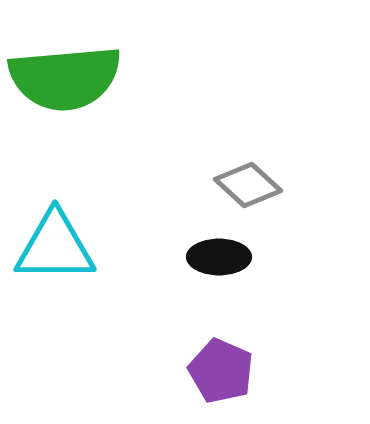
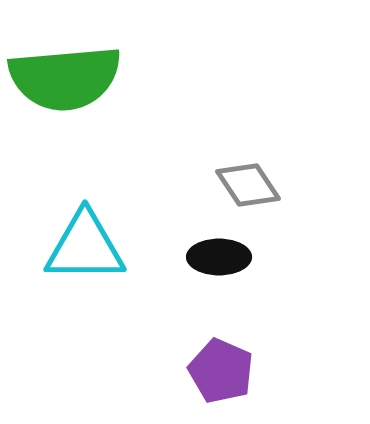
gray diamond: rotated 14 degrees clockwise
cyan triangle: moved 30 px right
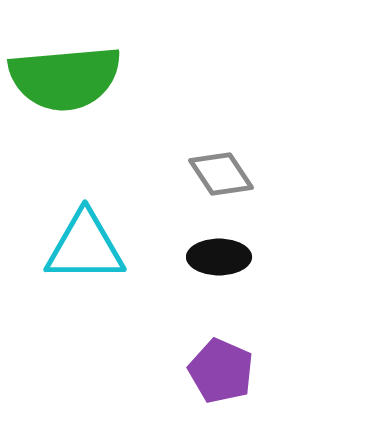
gray diamond: moved 27 px left, 11 px up
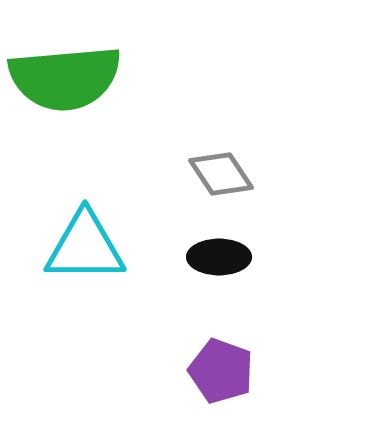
purple pentagon: rotated 4 degrees counterclockwise
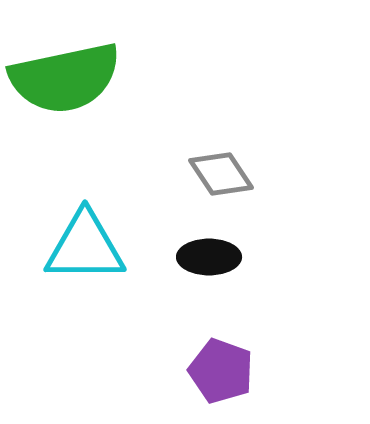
green semicircle: rotated 7 degrees counterclockwise
black ellipse: moved 10 px left
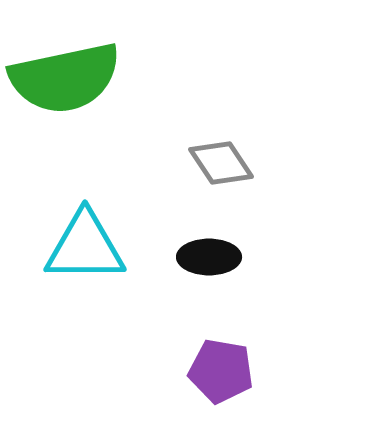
gray diamond: moved 11 px up
purple pentagon: rotated 10 degrees counterclockwise
